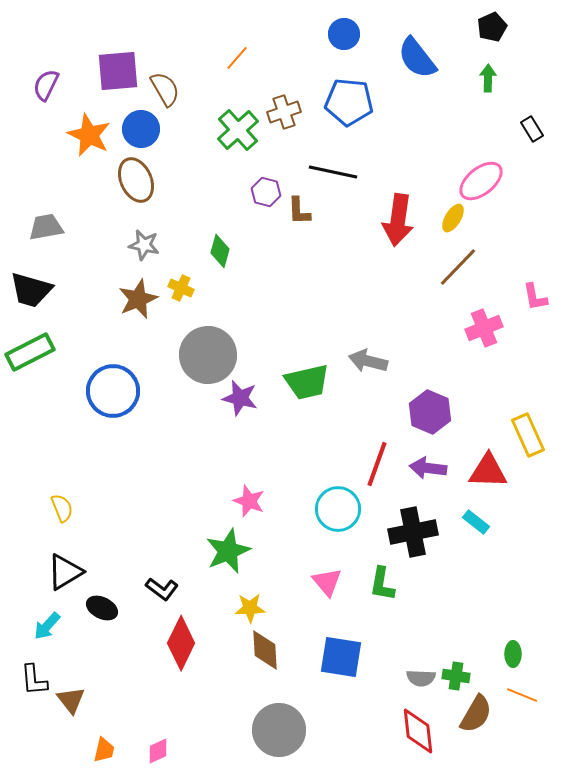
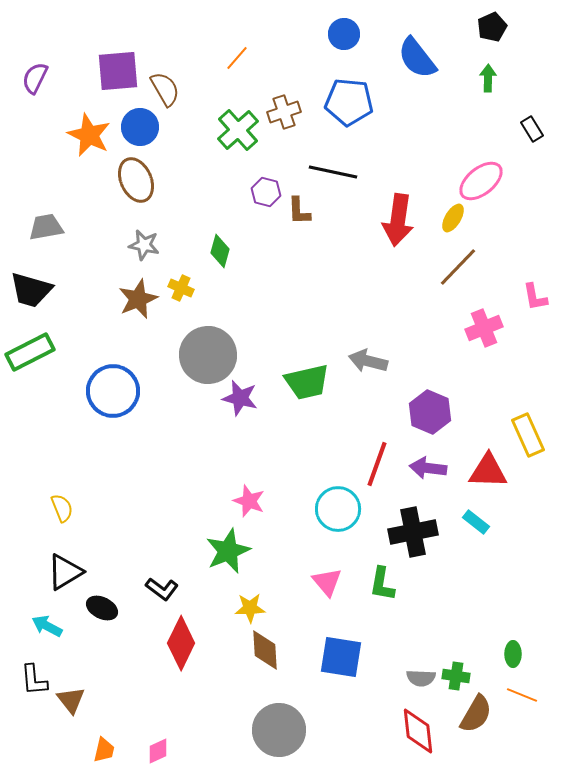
purple semicircle at (46, 85): moved 11 px left, 7 px up
blue circle at (141, 129): moved 1 px left, 2 px up
cyan arrow at (47, 626): rotated 76 degrees clockwise
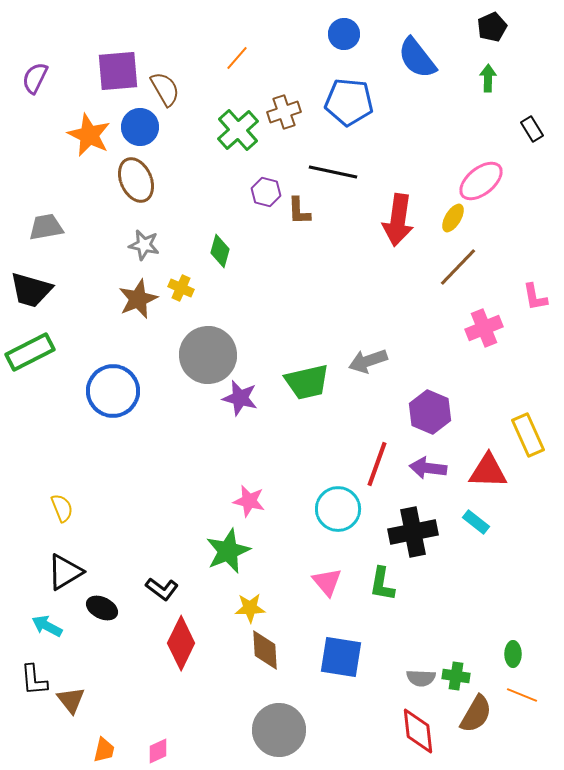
gray arrow at (368, 361): rotated 33 degrees counterclockwise
pink star at (249, 501): rotated 8 degrees counterclockwise
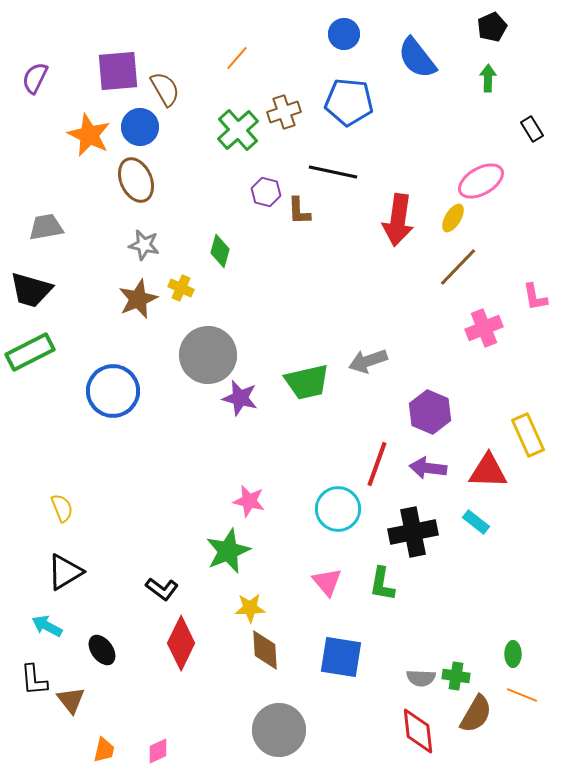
pink ellipse at (481, 181): rotated 9 degrees clockwise
black ellipse at (102, 608): moved 42 px down; rotated 28 degrees clockwise
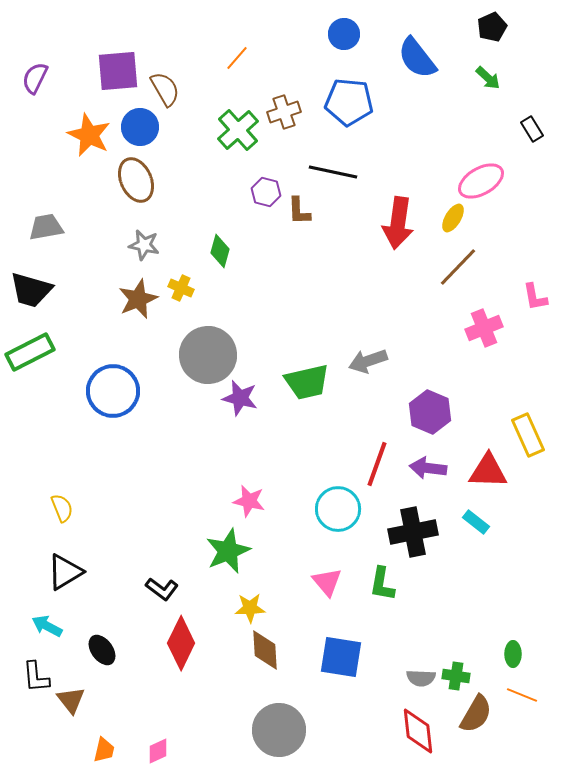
green arrow at (488, 78): rotated 132 degrees clockwise
red arrow at (398, 220): moved 3 px down
black L-shape at (34, 680): moved 2 px right, 3 px up
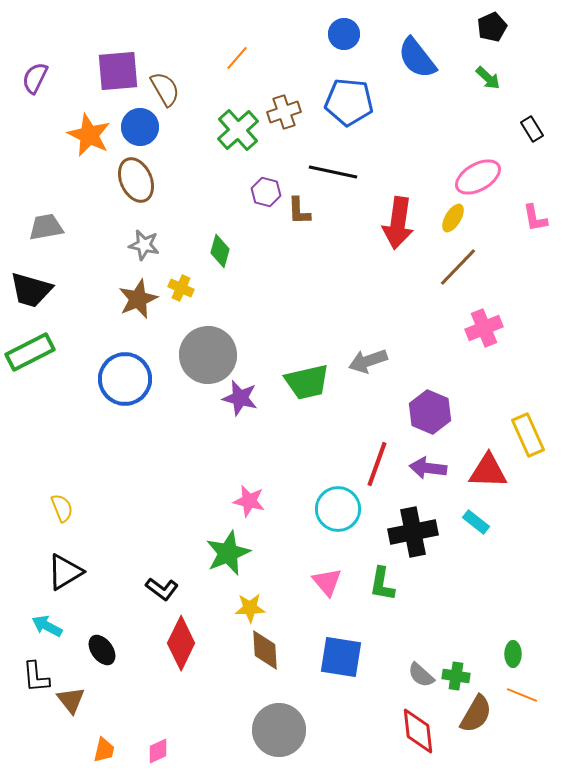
pink ellipse at (481, 181): moved 3 px left, 4 px up
pink L-shape at (535, 297): moved 79 px up
blue circle at (113, 391): moved 12 px right, 12 px up
green star at (228, 551): moved 2 px down
gray semicircle at (421, 678): moved 3 px up; rotated 40 degrees clockwise
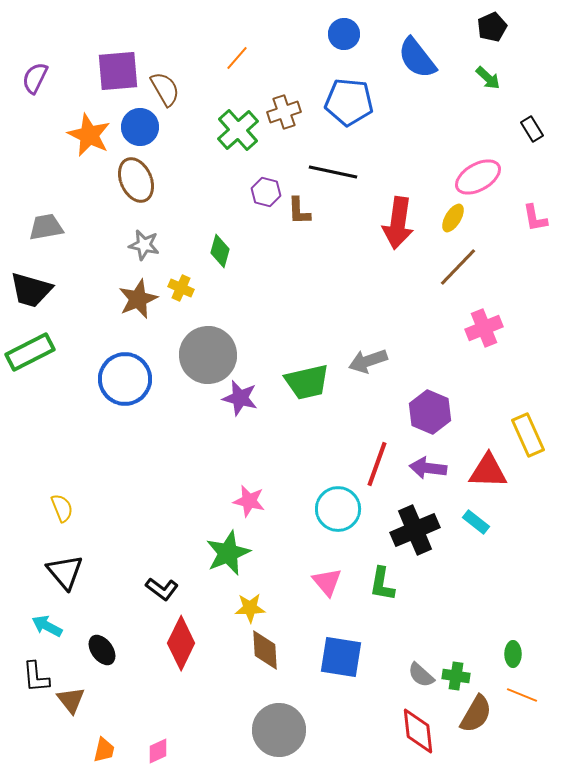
black cross at (413, 532): moved 2 px right, 2 px up; rotated 12 degrees counterclockwise
black triangle at (65, 572): rotated 39 degrees counterclockwise
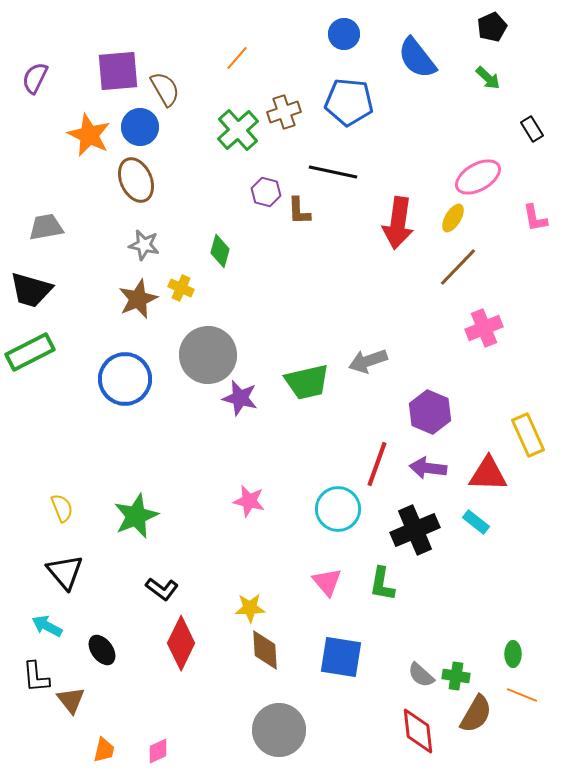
red triangle at (488, 471): moved 3 px down
green star at (228, 553): moved 92 px left, 37 px up
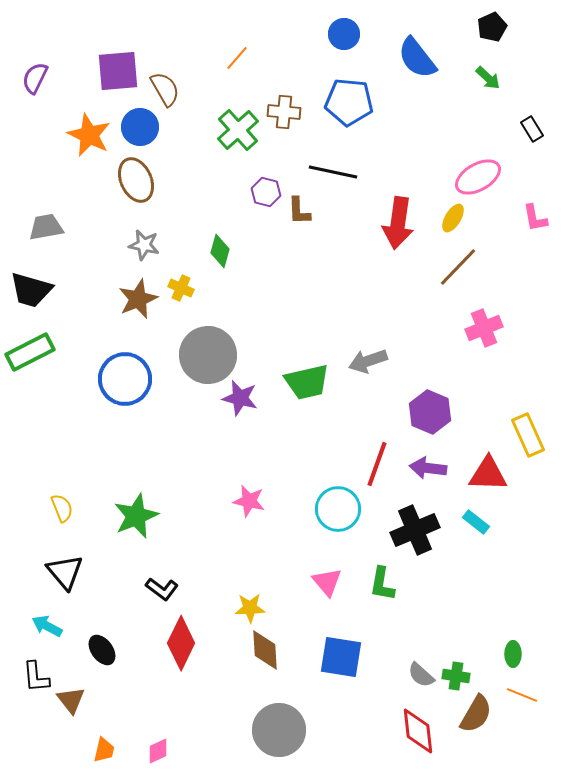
brown cross at (284, 112): rotated 24 degrees clockwise
